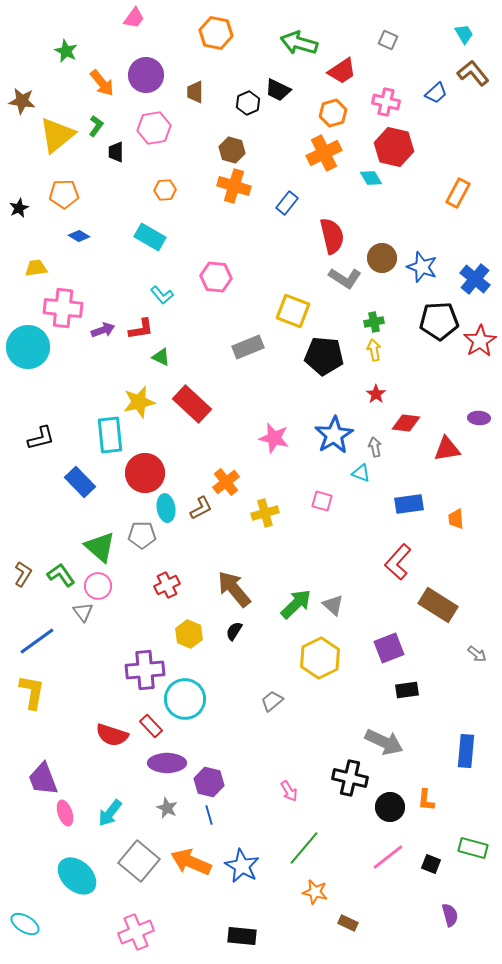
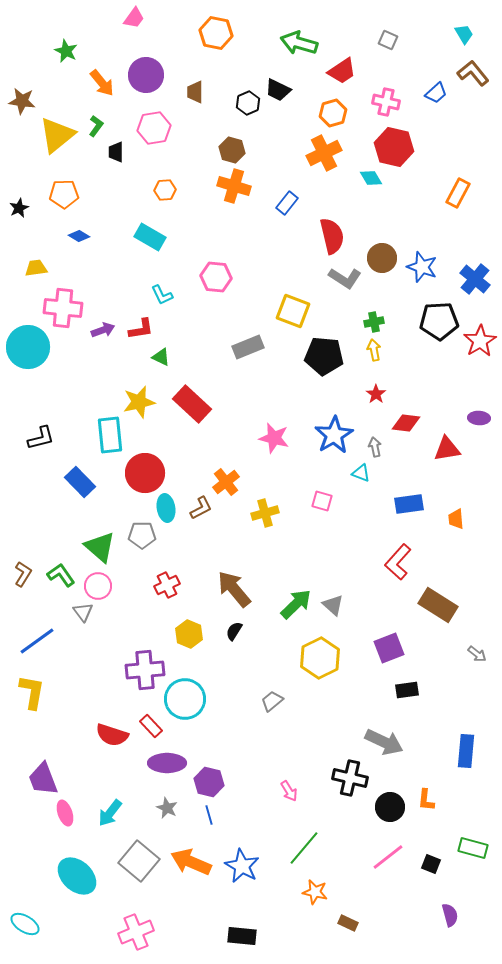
cyan L-shape at (162, 295): rotated 15 degrees clockwise
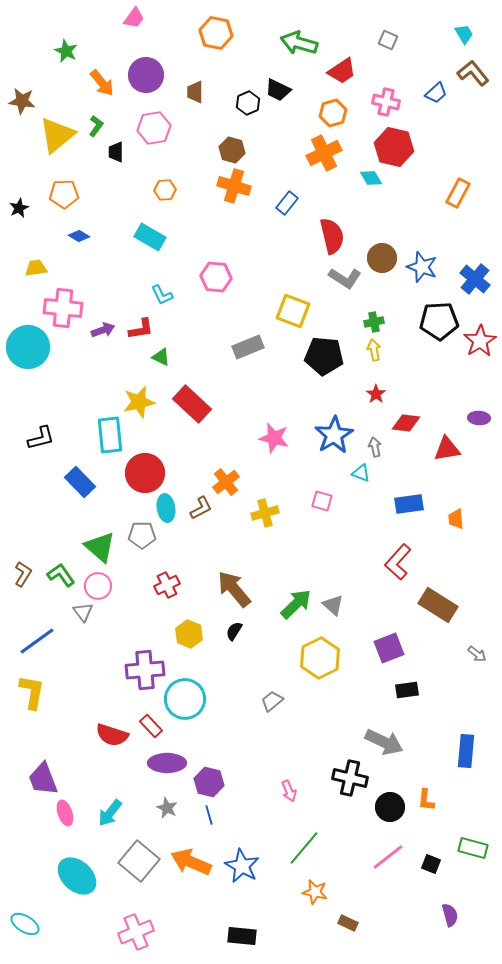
pink arrow at (289, 791): rotated 10 degrees clockwise
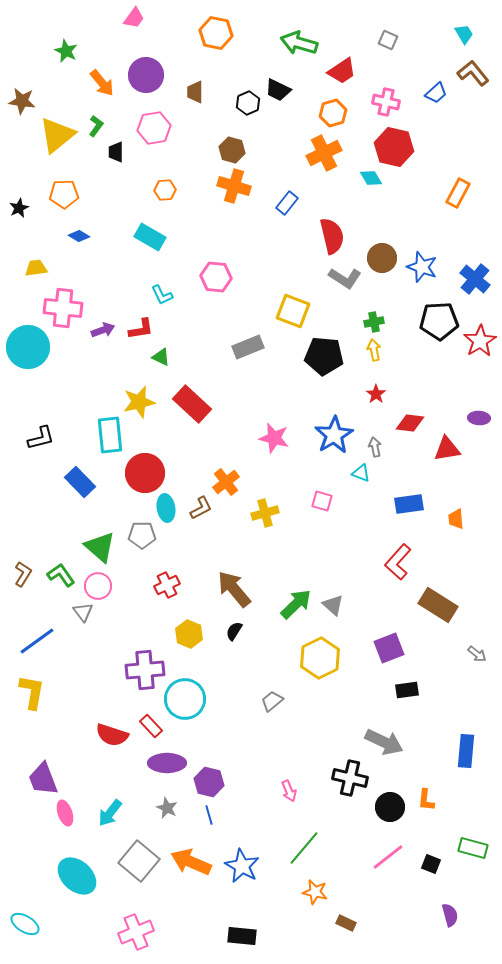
red diamond at (406, 423): moved 4 px right
brown rectangle at (348, 923): moved 2 px left
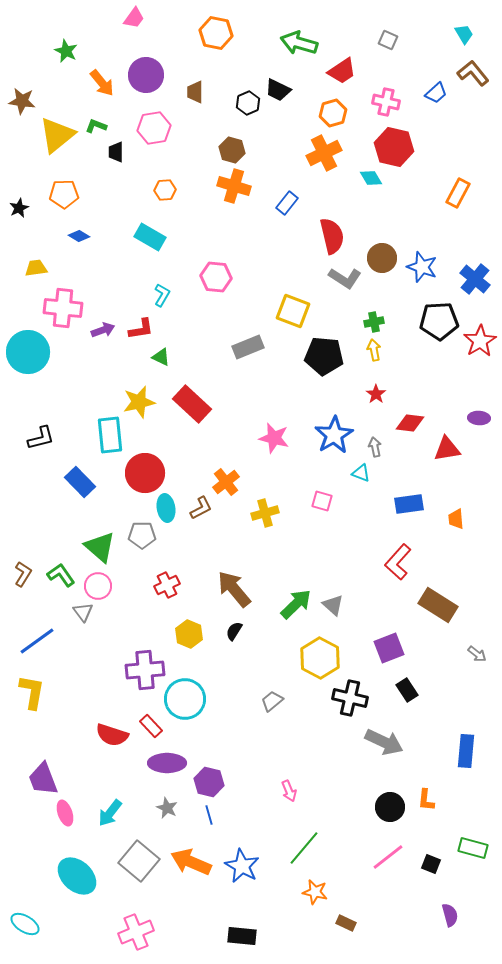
green L-shape at (96, 126): rotated 105 degrees counterclockwise
cyan L-shape at (162, 295): rotated 125 degrees counterclockwise
cyan circle at (28, 347): moved 5 px down
yellow hexagon at (320, 658): rotated 6 degrees counterclockwise
black rectangle at (407, 690): rotated 65 degrees clockwise
black cross at (350, 778): moved 80 px up
